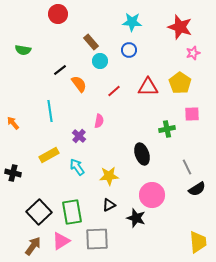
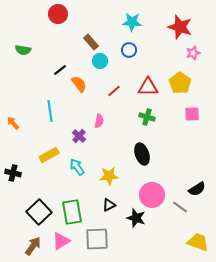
green cross: moved 20 px left, 12 px up; rotated 28 degrees clockwise
gray line: moved 7 px left, 40 px down; rotated 28 degrees counterclockwise
yellow trapezoid: rotated 65 degrees counterclockwise
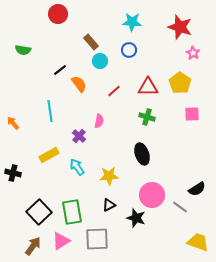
pink star: rotated 24 degrees counterclockwise
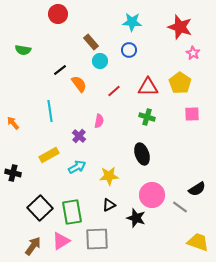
cyan arrow: rotated 96 degrees clockwise
black square: moved 1 px right, 4 px up
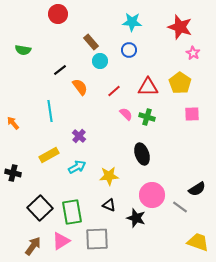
orange semicircle: moved 1 px right, 3 px down
pink semicircle: moved 27 px right, 7 px up; rotated 56 degrees counterclockwise
black triangle: rotated 48 degrees clockwise
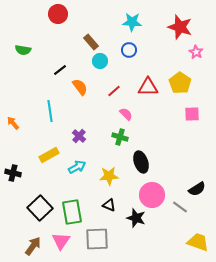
pink star: moved 3 px right, 1 px up
green cross: moved 27 px left, 20 px down
black ellipse: moved 1 px left, 8 px down
pink triangle: rotated 24 degrees counterclockwise
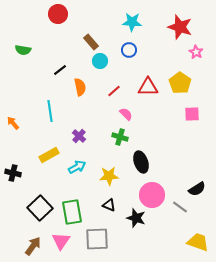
orange semicircle: rotated 24 degrees clockwise
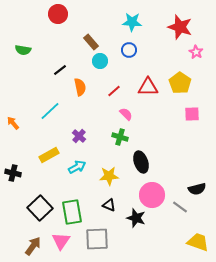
cyan line: rotated 55 degrees clockwise
black semicircle: rotated 18 degrees clockwise
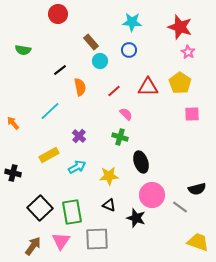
pink star: moved 8 px left
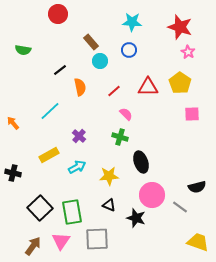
black semicircle: moved 2 px up
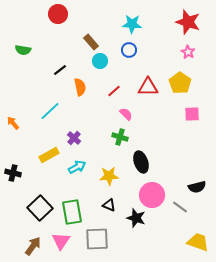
cyan star: moved 2 px down
red star: moved 8 px right, 5 px up
purple cross: moved 5 px left, 2 px down
